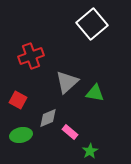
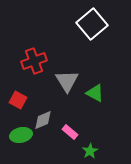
red cross: moved 3 px right, 5 px down
gray triangle: moved 1 px up; rotated 20 degrees counterclockwise
green triangle: rotated 18 degrees clockwise
gray diamond: moved 5 px left, 2 px down
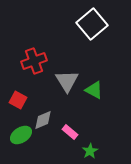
green triangle: moved 1 px left, 3 px up
green ellipse: rotated 20 degrees counterclockwise
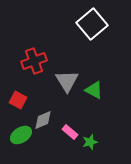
green star: moved 9 px up; rotated 14 degrees clockwise
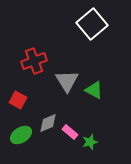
gray diamond: moved 5 px right, 3 px down
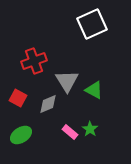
white square: rotated 16 degrees clockwise
red square: moved 2 px up
gray diamond: moved 19 px up
green star: moved 13 px up; rotated 21 degrees counterclockwise
